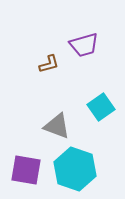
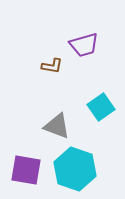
brown L-shape: moved 3 px right, 2 px down; rotated 25 degrees clockwise
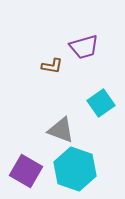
purple trapezoid: moved 2 px down
cyan square: moved 4 px up
gray triangle: moved 4 px right, 4 px down
purple square: moved 1 px down; rotated 20 degrees clockwise
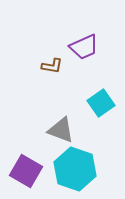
purple trapezoid: rotated 8 degrees counterclockwise
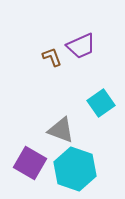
purple trapezoid: moved 3 px left, 1 px up
brown L-shape: moved 9 px up; rotated 120 degrees counterclockwise
purple square: moved 4 px right, 8 px up
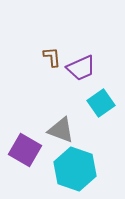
purple trapezoid: moved 22 px down
brown L-shape: rotated 15 degrees clockwise
purple square: moved 5 px left, 13 px up
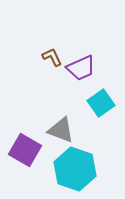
brown L-shape: rotated 20 degrees counterclockwise
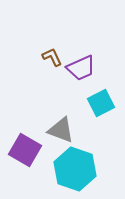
cyan square: rotated 8 degrees clockwise
